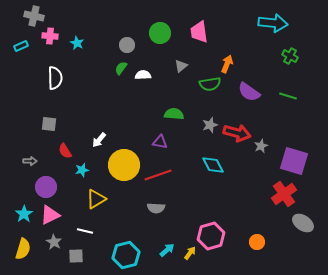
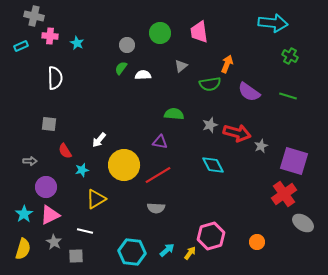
red line at (158, 175): rotated 12 degrees counterclockwise
cyan hexagon at (126, 255): moved 6 px right, 3 px up; rotated 20 degrees clockwise
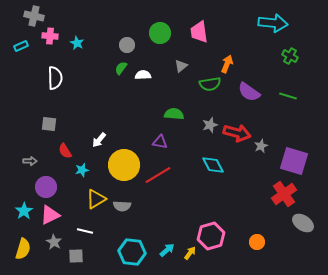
gray semicircle at (156, 208): moved 34 px left, 2 px up
cyan star at (24, 214): moved 3 px up
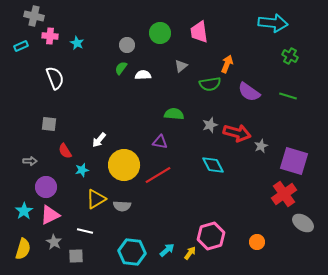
white semicircle at (55, 78): rotated 20 degrees counterclockwise
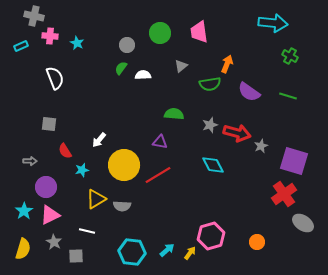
white line at (85, 231): moved 2 px right
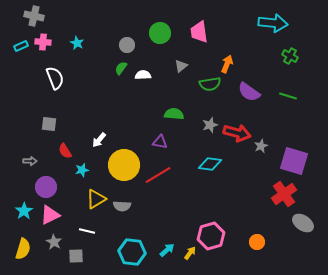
pink cross at (50, 36): moved 7 px left, 6 px down
cyan diamond at (213, 165): moved 3 px left, 1 px up; rotated 55 degrees counterclockwise
